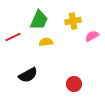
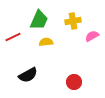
red circle: moved 2 px up
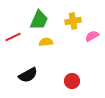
red circle: moved 2 px left, 1 px up
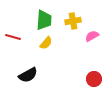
green trapezoid: moved 5 px right; rotated 20 degrees counterclockwise
red line: rotated 42 degrees clockwise
yellow semicircle: moved 1 px down; rotated 136 degrees clockwise
red circle: moved 22 px right, 2 px up
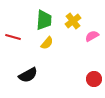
yellow cross: rotated 28 degrees counterclockwise
yellow semicircle: moved 1 px right
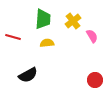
green trapezoid: moved 1 px left, 1 px up
pink semicircle: rotated 88 degrees clockwise
yellow semicircle: rotated 136 degrees counterclockwise
red circle: moved 1 px right, 1 px down
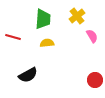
yellow cross: moved 4 px right, 5 px up
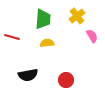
red line: moved 1 px left
black semicircle: rotated 18 degrees clockwise
red circle: moved 29 px left
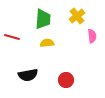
pink semicircle: rotated 24 degrees clockwise
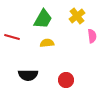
green trapezoid: rotated 25 degrees clockwise
black semicircle: rotated 12 degrees clockwise
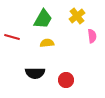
black semicircle: moved 7 px right, 2 px up
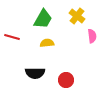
yellow cross: rotated 14 degrees counterclockwise
